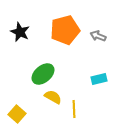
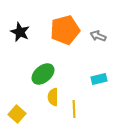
yellow semicircle: rotated 120 degrees counterclockwise
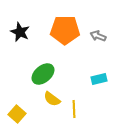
orange pentagon: rotated 16 degrees clockwise
yellow semicircle: moved 1 px left, 2 px down; rotated 54 degrees counterclockwise
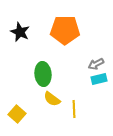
gray arrow: moved 2 px left, 28 px down; rotated 49 degrees counterclockwise
green ellipse: rotated 55 degrees counterclockwise
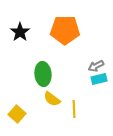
black star: rotated 12 degrees clockwise
gray arrow: moved 2 px down
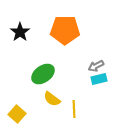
green ellipse: rotated 60 degrees clockwise
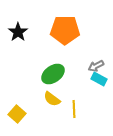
black star: moved 2 px left
green ellipse: moved 10 px right
cyan rectangle: rotated 42 degrees clockwise
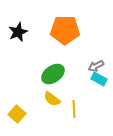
black star: rotated 12 degrees clockwise
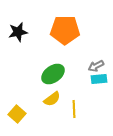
black star: rotated 12 degrees clockwise
cyan rectangle: rotated 35 degrees counterclockwise
yellow semicircle: rotated 72 degrees counterclockwise
